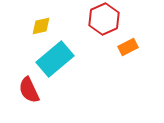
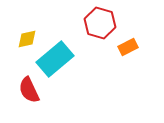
red hexagon: moved 4 px left, 4 px down; rotated 20 degrees counterclockwise
yellow diamond: moved 14 px left, 13 px down
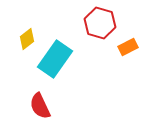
yellow diamond: rotated 25 degrees counterclockwise
cyan rectangle: rotated 15 degrees counterclockwise
red semicircle: moved 11 px right, 16 px down
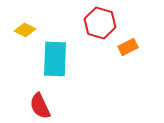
yellow diamond: moved 2 px left, 9 px up; rotated 65 degrees clockwise
cyan rectangle: rotated 33 degrees counterclockwise
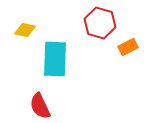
yellow diamond: rotated 15 degrees counterclockwise
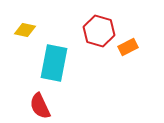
red hexagon: moved 1 px left, 8 px down
cyan rectangle: moved 1 px left, 4 px down; rotated 9 degrees clockwise
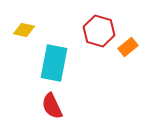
yellow diamond: moved 1 px left
orange rectangle: rotated 12 degrees counterclockwise
red semicircle: moved 12 px right
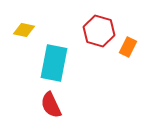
orange rectangle: rotated 24 degrees counterclockwise
red semicircle: moved 1 px left, 1 px up
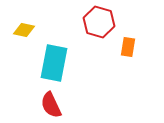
red hexagon: moved 9 px up
orange rectangle: rotated 18 degrees counterclockwise
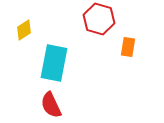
red hexagon: moved 3 px up
yellow diamond: rotated 45 degrees counterclockwise
